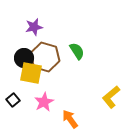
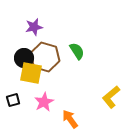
black square: rotated 24 degrees clockwise
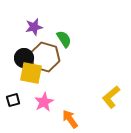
green semicircle: moved 13 px left, 12 px up
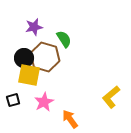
yellow square: moved 2 px left, 2 px down
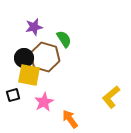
black square: moved 5 px up
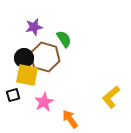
yellow square: moved 2 px left
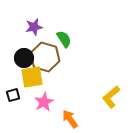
yellow square: moved 5 px right, 2 px down; rotated 20 degrees counterclockwise
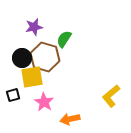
green semicircle: rotated 114 degrees counterclockwise
black circle: moved 2 px left
yellow L-shape: moved 1 px up
pink star: rotated 12 degrees counterclockwise
orange arrow: rotated 66 degrees counterclockwise
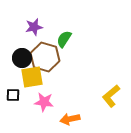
black square: rotated 16 degrees clockwise
pink star: rotated 24 degrees counterclockwise
